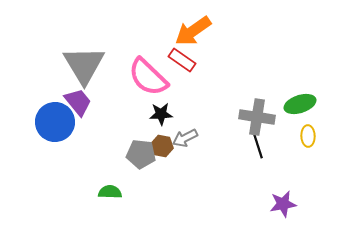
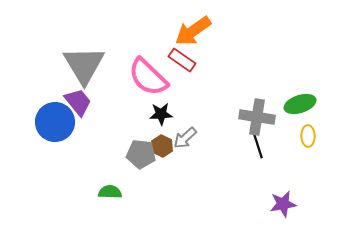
gray arrow: rotated 15 degrees counterclockwise
brown hexagon: rotated 15 degrees clockwise
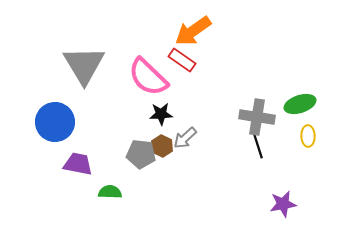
purple trapezoid: moved 62 px down; rotated 40 degrees counterclockwise
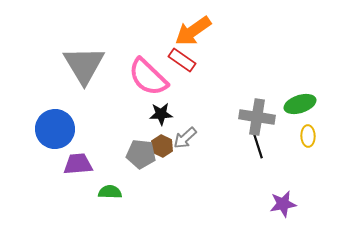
blue circle: moved 7 px down
purple trapezoid: rotated 16 degrees counterclockwise
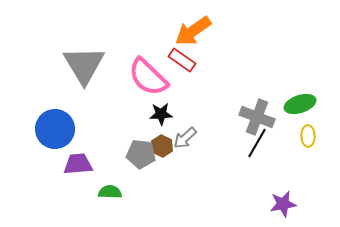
gray cross: rotated 12 degrees clockwise
black line: rotated 48 degrees clockwise
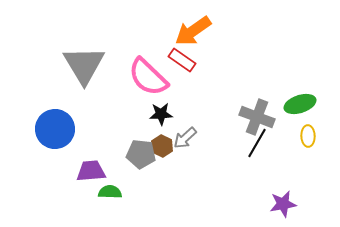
purple trapezoid: moved 13 px right, 7 px down
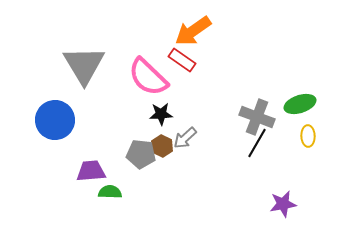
blue circle: moved 9 px up
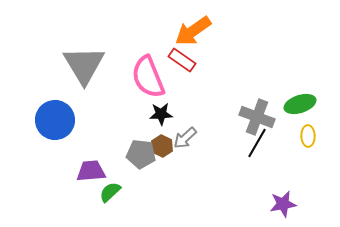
pink semicircle: rotated 24 degrees clockwise
green semicircle: rotated 45 degrees counterclockwise
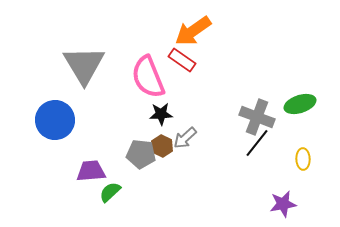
yellow ellipse: moved 5 px left, 23 px down
black line: rotated 8 degrees clockwise
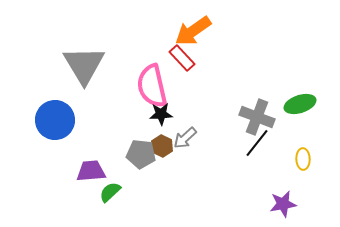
red rectangle: moved 2 px up; rotated 12 degrees clockwise
pink semicircle: moved 4 px right, 9 px down; rotated 9 degrees clockwise
